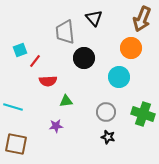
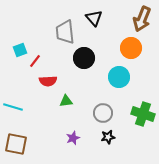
gray circle: moved 3 px left, 1 px down
purple star: moved 17 px right, 12 px down; rotated 16 degrees counterclockwise
black star: rotated 24 degrees counterclockwise
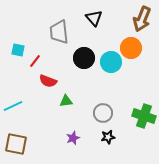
gray trapezoid: moved 6 px left
cyan square: moved 2 px left; rotated 32 degrees clockwise
cyan circle: moved 8 px left, 15 px up
red semicircle: rotated 24 degrees clockwise
cyan line: moved 1 px up; rotated 42 degrees counterclockwise
green cross: moved 1 px right, 2 px down
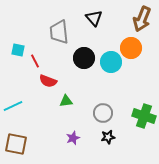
red line: rotated 64 degrees counterclockwise
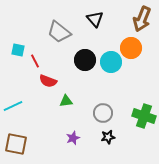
black triangle: moved 1 px right, 1 px down
gray trapezoid: rotated 45 degrees counterclockwise
black circle: moved 1 px right, 2 px down
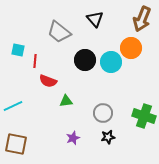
red line: rotated 32 degrees clockwise
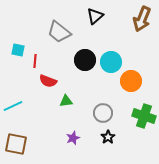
black triangle: moved 3 px up; rotated 30 degrees clockwise
orange circle: moved 33 px down
black star: rotated 24 degrees counterclockwise
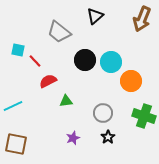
red line: rotated 48 degrees counterclockwise
red semicircle: rotated 132 degrees clockwise
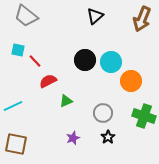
gray trapezoid: moved 33 px left, 16 px up
green triangle: rotated 16 degrees counterclockwise
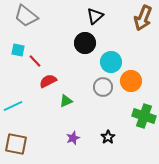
brown arrow: moved 1 px right, 1 px up
black circle: moved 17 px up
gray circle: moved 26 px up
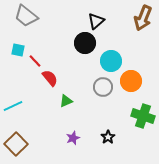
black triangle: moved 1 px right, 5 px down
cyan circle: moved 1 px up
red semicircle: moved 2 px right, 3 px up; rotated 78 degrees clockwise
green cross: moved 1 px left
brown square: rotated 35 degrees clockwise
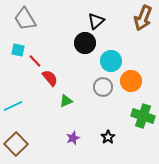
gray trapezoid: moved 1 px left, 3 px down; rotated 20 degrees clockwise
